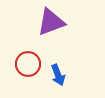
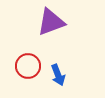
red circle: moved 2 px down
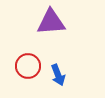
purple triangle: rotated 16 degrees clockwise
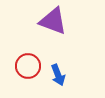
purple triangle: moved 2 px right, 1 px up; rotated 24 degrees clockwise
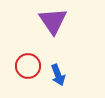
purple triangle: rotated 36 degrees clockwise
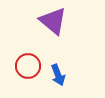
purple triangle: rotated 16 degrees counterclockwise
